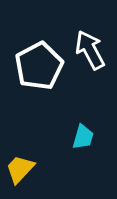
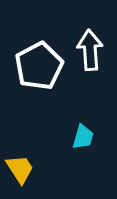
white arrow: rotated 24 degrees clockwise
yellow trapezoid: rotated 104 degrees clockwise
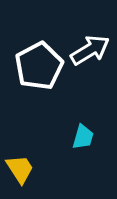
white arrow: rotated 63 degrees clockwise
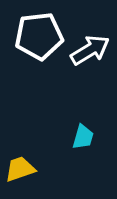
white pentagon: moved 30 px up; rotated 21 degrees clockwise
yellow trapezoid: rotated 76 degrees counterclockwise
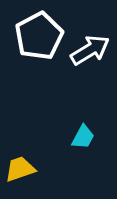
white pentagon: rotated 21 degrees counterclockwise
cyan trapezoid: rotated 12 degrees clockwise
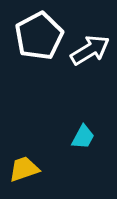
yellow trapezoid: moved 4 px right
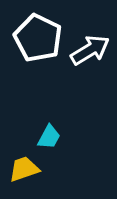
white pentagon: moved 1 px left, 2 px down; rotated 18 degrees counterclockwise
cyan trapezoid: moved 34 px left
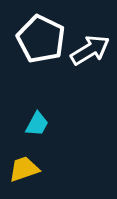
white pentagon: moved 3 px right, 1 px down
cyan trapezoid: moved 12 px left, 13 px up
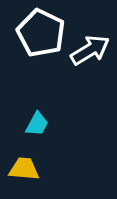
white pentagon: moved 6 px up
yellow trapezoid: rotated 24 degrees clockwise
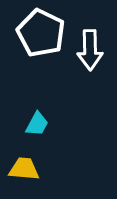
white arrow: rotated 120 degrees clockwise
